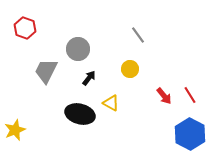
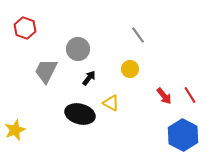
blue hexagon: moved 7 px left, 1 px down
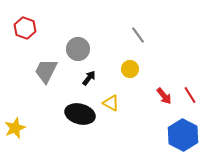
yellow star: moved 2 px up
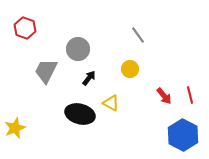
red line: rotated 18 degrees clockwise
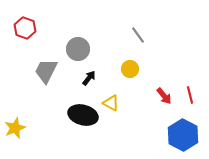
black ellipse: moved 3 px right, 1 px down
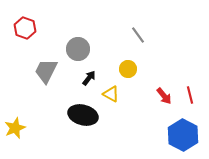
yellow circle: moved 2 px left
yellow triangle: moved 9 px up
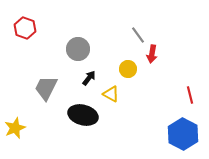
gray trapezoid: moved 17 px down
red arrow: moved 12 px left, 42 px up; rotated 48 degrees clockwise
blue hexagon: moved 1 px up
